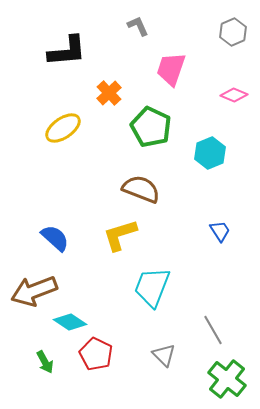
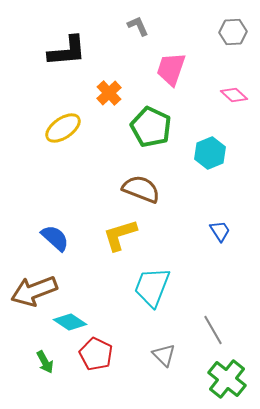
gray hexagon: rotated 20 degrees clockwise
pink diamond: rotated 20 degrees clockwise
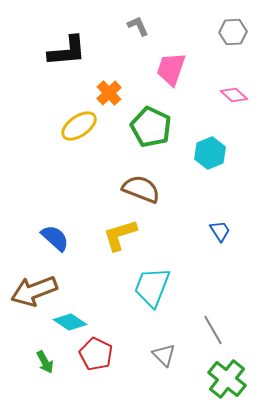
yellow ellipse: moved 16 px right, 2 px up
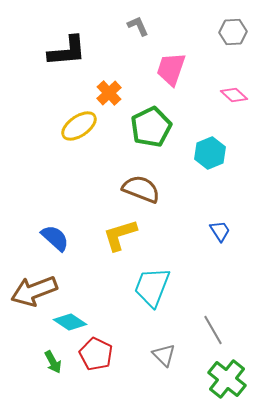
green pentagon: rotated 21 degrees clockwise
green arrow: moved 8 px right
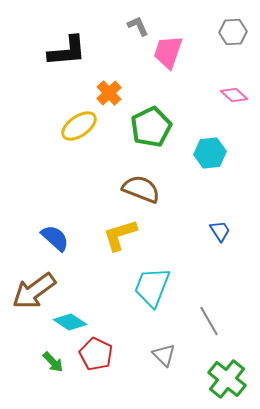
pink trapezoid: moved 3 px left, 17 px up
cyan hexagon: rotated 16 degrees clockwise
brown arrow: rotated 15 degrees counterclockwise
gray line: moved 4 px left, 9 px up
green arrow: rotated 15 degrees counterclockwise
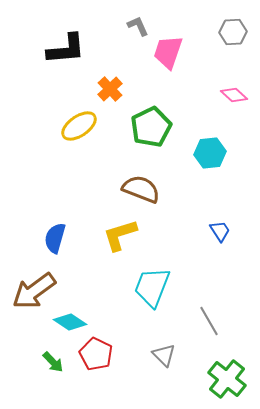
black L-shape: moved 1 px left, 2 px up
orange cross: moved 1 px right, 4 px up
blue semicircle: rotated 116 degrees counterclockwise
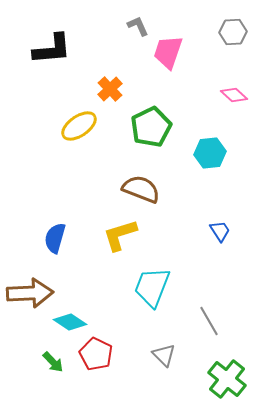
black L-shape: moved 14 px left
brown arrow: moved 4 px left, 2 px down; rotated 147 degrees counterclockwise
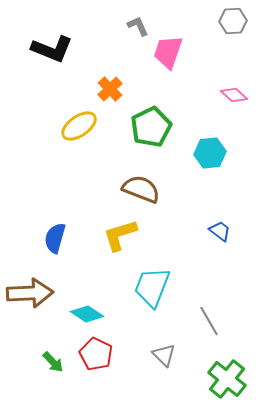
gray hexagon: moved 11 px up
black L-shape: rotated 27 degrees clockwise
blue trapezoid: rotated 20 degrees counterclockwise
cyan diamond: moved 17 px right, 8 px up
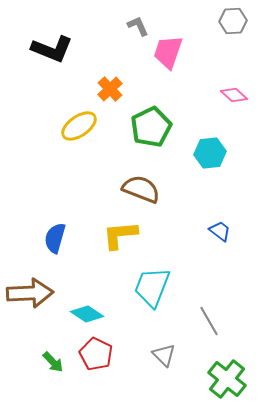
yellow L-shape: rotated 12 degrees clockwise
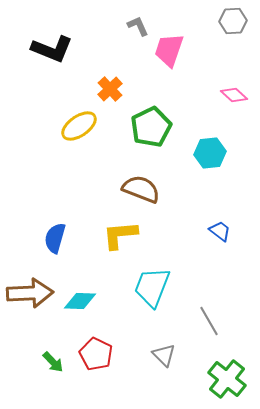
pink trapezoid: moved 1 px right, 2 px up
cyan diamond: moved 7 px left, 13 px up; rotated 32 degrees counterclockwise
